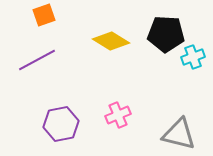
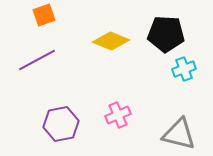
yellow diamond: rotated 9 degrees counterclockwise
cyan cross: moved 9 px left, 12 px down
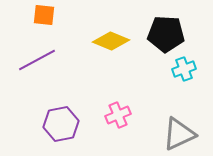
orange square: rotated 25 degrees clockwise
gray triangle: rotated 39 degrees counterclockwise
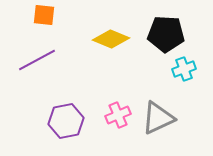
yellow diamond: moved 2 px up
purple hexagon: moved 5 px right, 3 px up
gray triangle: moved 21 px left, 16 px up
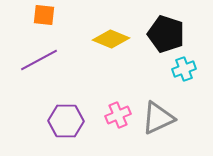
black pentagon: rotated 15 degrees clockwise
purple line: moved 2 px right
purple hexagon: rotated 12 degrees clockwise
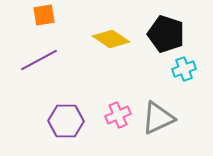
orange square: rotated 15 degrees counterclockwise
yellow diamond: rotated 12 degrees clockwise
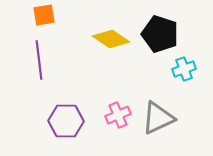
black pentagon: moved 6 px left
purple line: rotated 69 degrees counterclockwise
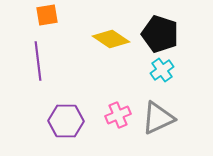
orange square: moved 3 px right
purple line: moved 1 px left, 1 px down
cyan cross: moved 22 px left, 1 px down; rotated 15 degrees counterclockwise
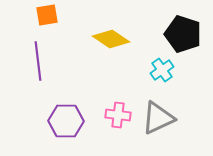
black pentagon: moved 23 px right
pink cross: rotated 30 degrees clockwise
